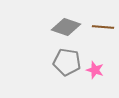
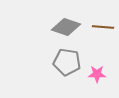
pink star: moved 2 px right, 4 px down; rotated 18 degrees counterclockwise
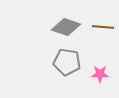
pink star: moved 3 px right
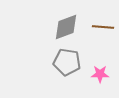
gray diamond: rotated 40 degrees counterclockwise
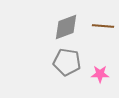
brown line: moved 1 px up
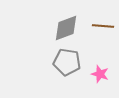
gray diamond: moved 1 px down
pink star: rotated 18 degrees clockwise
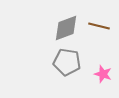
brown line: moved 4 px left; rotated 10 degrees clockwise
pink star: moved 3 px right
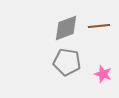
brown line: rotated 20 degrees counterclockwise
